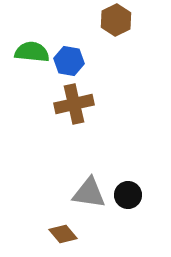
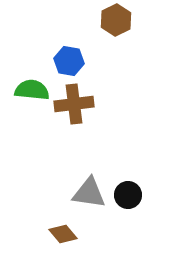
green semicircle: moved 38 px down
brown cross: rotated 6 degrees clockwise
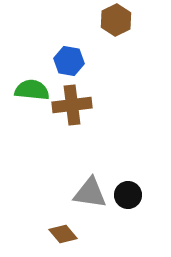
brown cross: moved 2 px left, 1 px down
gray triangle: moved 1 px right
